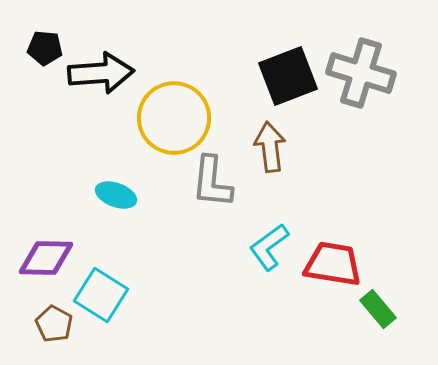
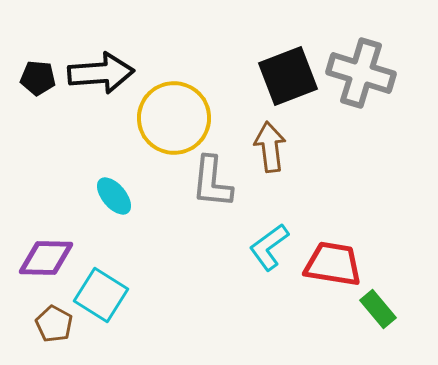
black pentagon: moved 7 px left, 30 px down
cyan ellipse: moved 2 px left, 1 px down; rotated 30 degrees clockwise
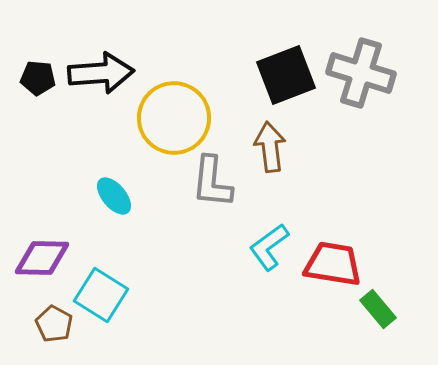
black square: moved 2 px left, 1 px up
purple diamond: moved 4 px left
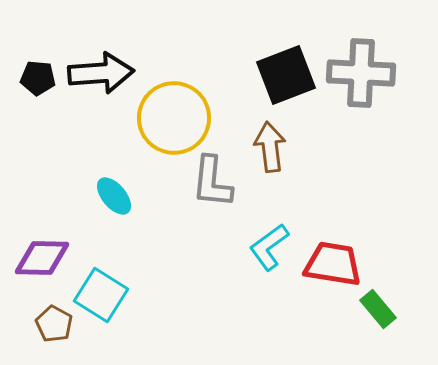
gray cross: rotated 14 degrees counterclockwise
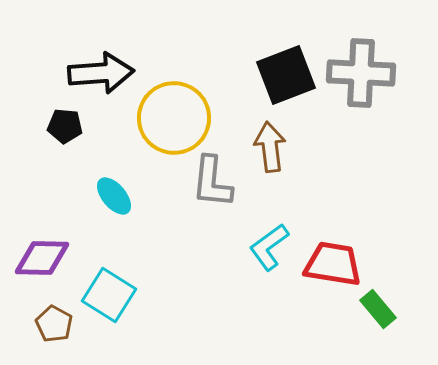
black pentagon: moved 27 px right, 48 px down
cyan square: moved 8 px right
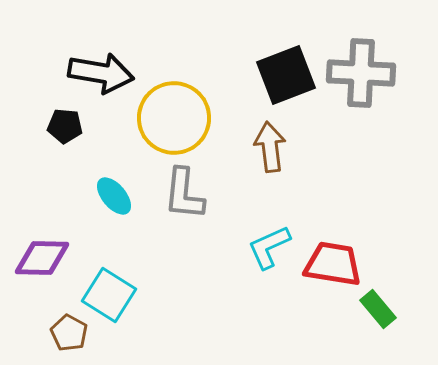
black arrow: rotated 14 degrees clockwise
gray L-shape: moved 28 px left, 12 px down
cyan L-shape: rotated 12 degrees clockwise
brown pentagon: moved 15 px right, 9 px down
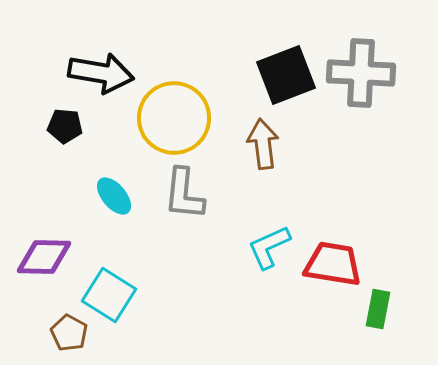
brown arrow: moved 7 px left, 3 px up
purple diamond: moved 2 px right, 1 px up
green rectangle: rotated 51 degrees clockwise
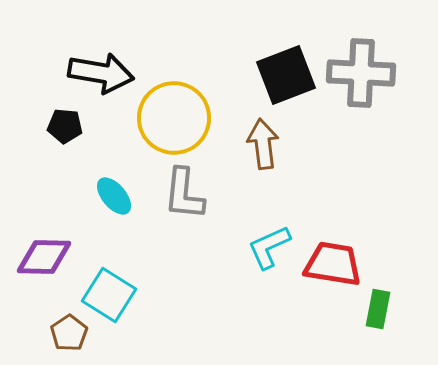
brown pentagon: rotated 9 degrees clockwise
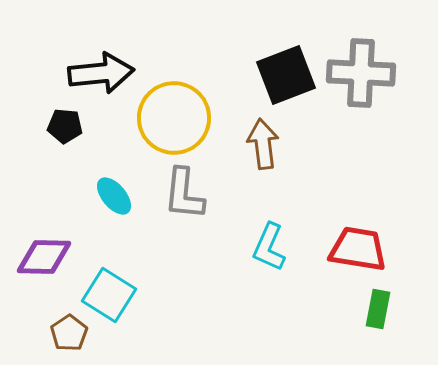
black arrow: rotated 16 degrees counterclockwise
cyan L-shape: rotated 42 degrees counterclockwise
red trapezoid: moved 25 px right, 15 px up
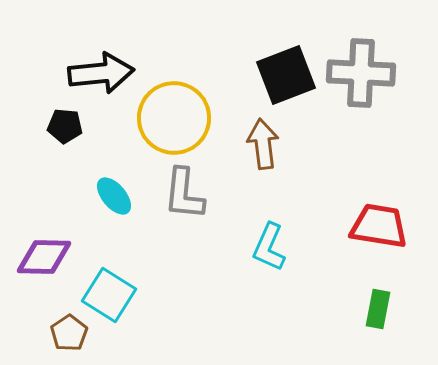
red trapezoid: moved 21 px right, 23 px up
